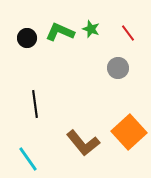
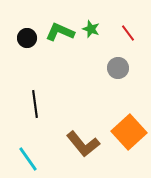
brown L-shape: moved 1 px down
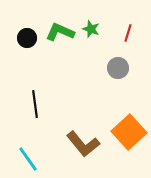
red line: rotated 54 degrees clockwise
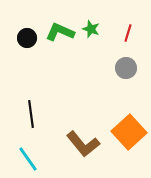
gray circle: moved 8 px right
black line: moved 4 px left, 10 px down
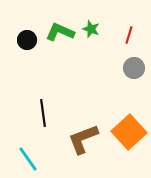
red line: moved 1 px right, 2 px down
black circle: moved 2 px down
gray circle: moved 8 px right
black line: moved 12 px right, 1 px up
brown L-shape: moved 5 px up; rotated 108 degrees clockwise
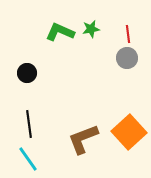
green star: rotated 30 degrees counterclockwise
red line: moved 1 px left, 1 px up; rotated 24 degrees counterclockwise
black circle: moved 33 px down
gray circle: moved 7 px left, 10 px up
black line: moved 14 px left, 11 px down
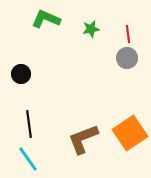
green L-shape: moved 14 px left, 13 px up
black circle: moved 6 px left, 1 px down
orange square: moved 1 px right, 1 px down; rotated 8 degrees clockwise
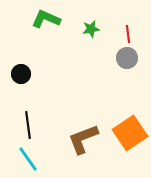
black line: moved 1 px left, 1 px down
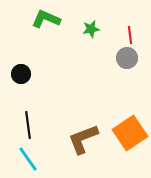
red line: moved 2 px right, 1 px down
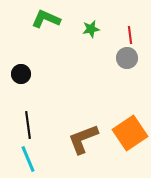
cyan line: rotated 12 degrees clockwise
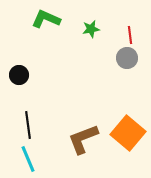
black circle: moved 2 px left, 1 px down
orange square: moved 2 px left; rotated 16 degrees counterclockwise
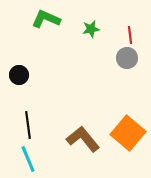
brown L-shape: rotated 72 degrees clockwise
